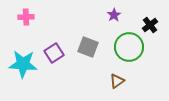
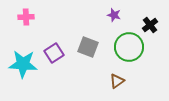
purple star: rotated 24 degrees counterclockwise
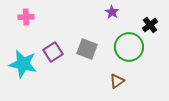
purple star: moved 2 px left, 3 px up; rotated 16 degrees clockwise
gray square: moved 1 px left, 2 px down
purple square: moved 1 px left, 1 px up
cyan star: rotated 8 degrees clockwise
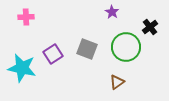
black cross: moved 2 px down
green circle: moved 3 px left
purple square: moved 2 px down
cyan star: moved 1 px left, 4 px down
brown triangle: moved 1 px down
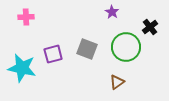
purple square: rotated 18 degrees clockwise
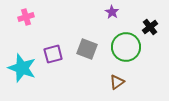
pink cross: rotated 14 degrees counterclockwise
cyan star: rotated 8 degrees clockwise
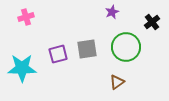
purple star: rotated 16 degrees clockwise
black cross: moved 2 px right, 5 px up
gray square: rotated 30 degrees counterclockwise
purple square: moved 5 px right
cyan star: rotated 20 degrees counterclockwise
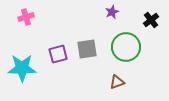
black cross: moved 1 px left, 2 px up
brown triangle: rotated 14 degrees clockwise
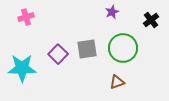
green circle: moved 3 px left, 1 px down
purple square: rotated 30 degrees counterclockwise
